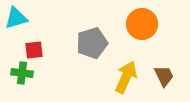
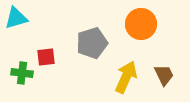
orange circle: moved 1 px left
red square: moved 12 px right, 7 px down
brown trapezoid: moved 1 px up
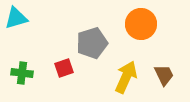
red square: moved 18 px right, 11 px down; rotated 12 degrees counterclockwise
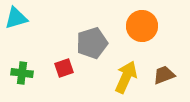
orange circle: moved 1 px right, 2 px down
brown trapezoid: rotated 85 degrees counterclockwise
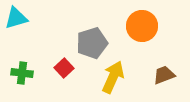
red square: rotated 24 degrees counterclockwise
yellow arrow: moved 13 px left
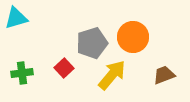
orange circle: moved 9 px left, 11 px down
green cross: rotated 15 degrees counterclockwise
yellow arrow: moved 1 px left, 2 px up; rotated 16 degrees clockwise
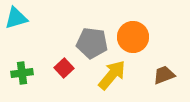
gray pentagon: rotated 24 degrees clockwise
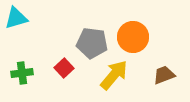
yellow arrow: moved 2 px right
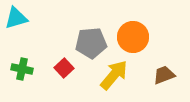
gray pentagon: moved 1 px left; rotated 12 degrees counterclockwise
green cross: moved 4 px up; rotated 20 degrees clockwise
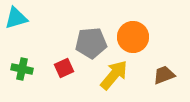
red square: rotated 18 degrees clockwise
